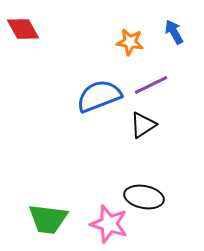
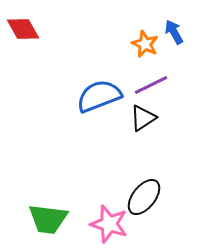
orange star: moved 15 px right, 2 px down; rotated 16 degrees clockwise
black triangle: moved 7 px up
black ellipse: rotated 63 degrees counterclockwise
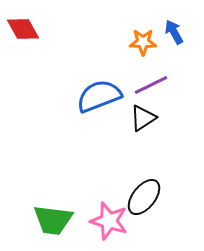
orange star: moved 2 px left, 2 px up; rotated 24 degrees counterclockwise
green trapezoid: moved 5 px right, 1 px down
pink star: moved 3 px up
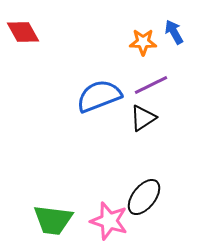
red diamond: moved 3 px down
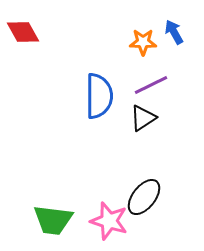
blue semicircle: rotated 111 degrees clockwise
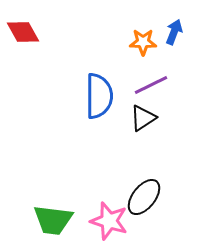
blue arrow: rotated 50 degrees clockwise
